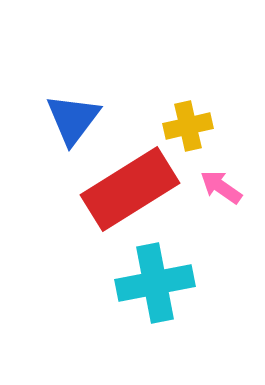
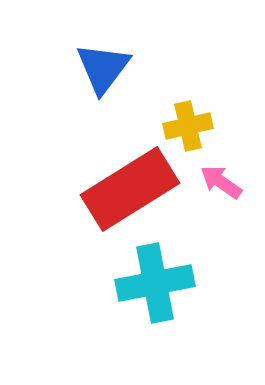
blue triangle: moved 30 px right, 51 px up
pink arrow: moved 5 px up
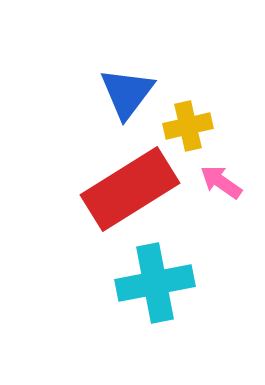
blue triangle: moved 24 px right, 25 px down
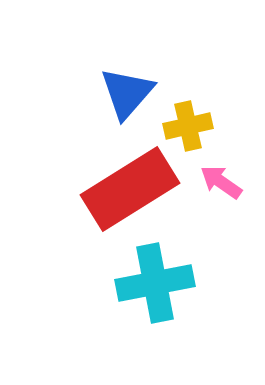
blue triangle: rotated 4 degrees clockwise
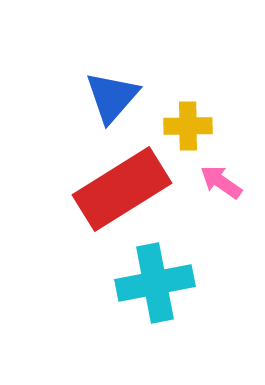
blue triangle: moved 15 px left, 4 px down
yellow cross: rotated 12 degrees clockwise
red rectangle: moved 8 px left
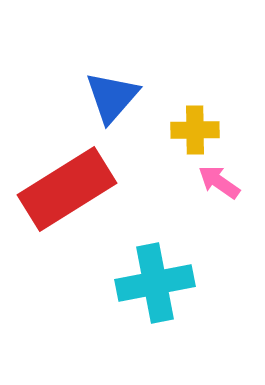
yellow cross: moved 7 px right, 4 px down
pink arrow: moved 2 px left
red rectangle: moved 55 px left
